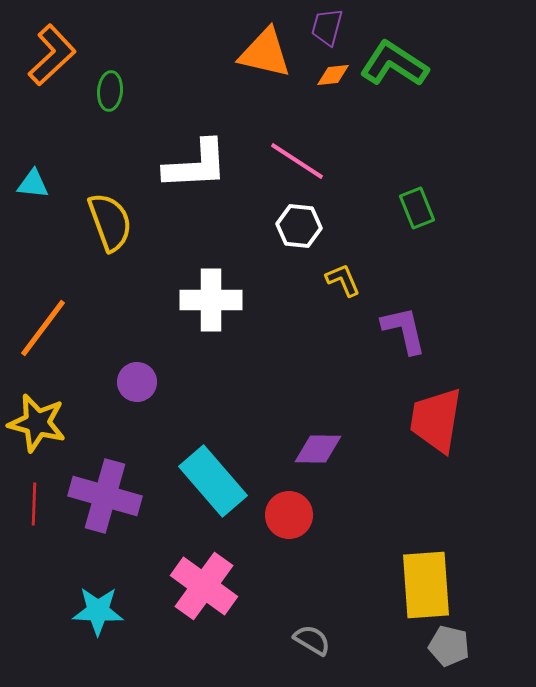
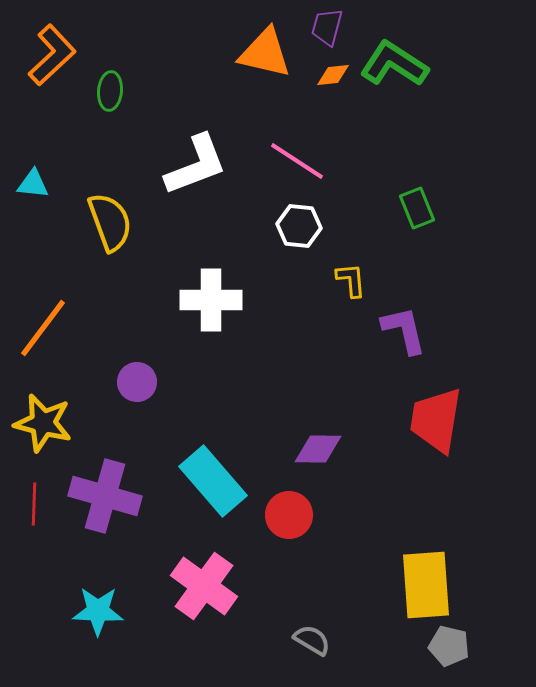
white L-shape: rotated 18 degrees counterclockwise
yellow L-shape: moved 8 px right; rotated 18 degrees clockwise
yellow star: moved 6 px right
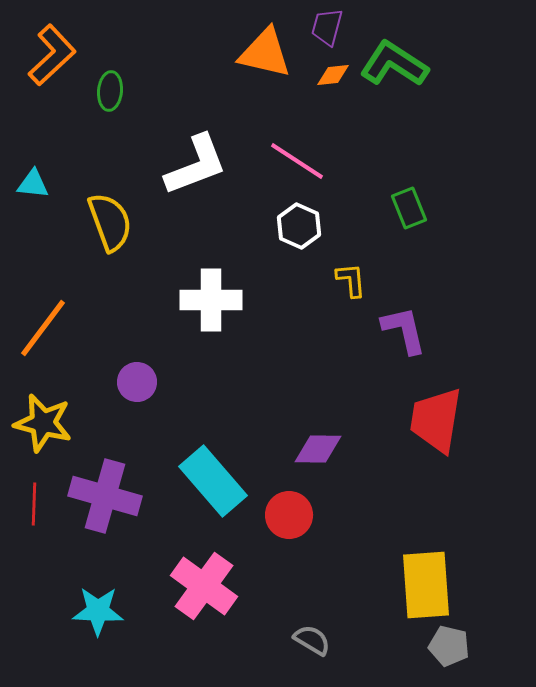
green rectangle: moved 8 px left
white hexagon: rotated 18 degrees clockwise
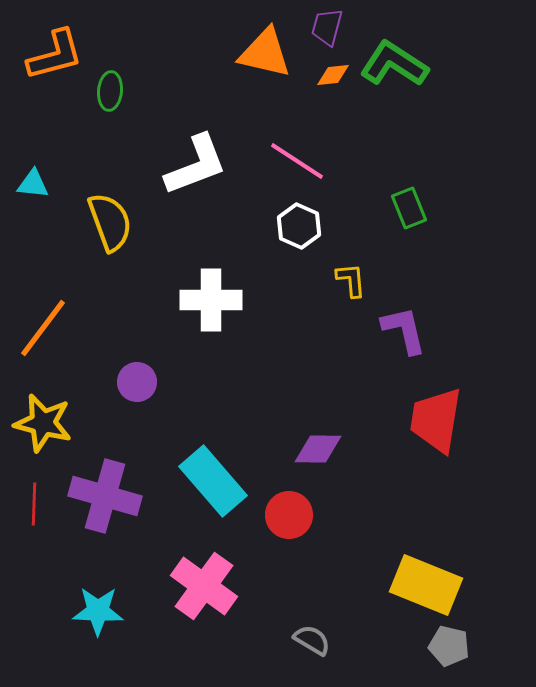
orange L-shape: moved 3 px right; rotated 28 degrees clockwise
yellow rectangle: rotated 64 degrees counterclockwise
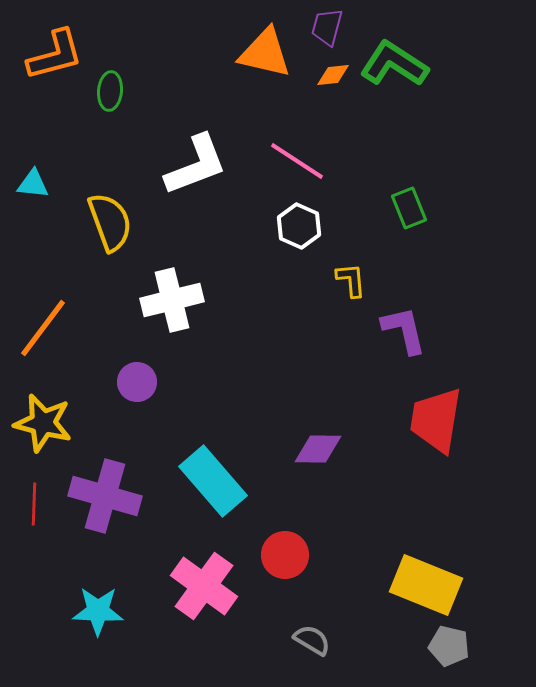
white cross: moved 39 px left; rotated 14 degrees counterclockwise
red circle: moved 4 px left, 40 px down
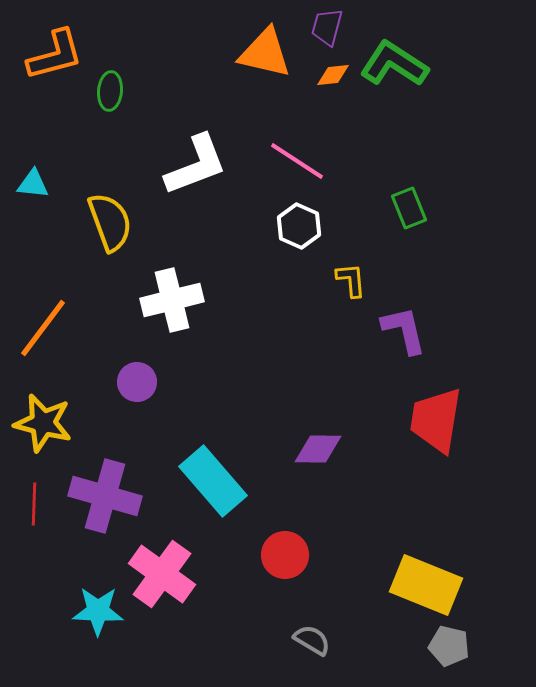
pink cross: moved 42 px left, 12 px up
